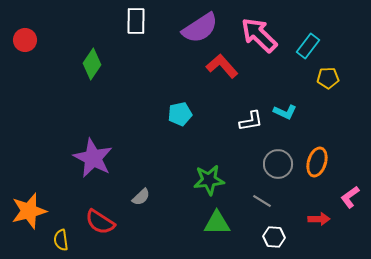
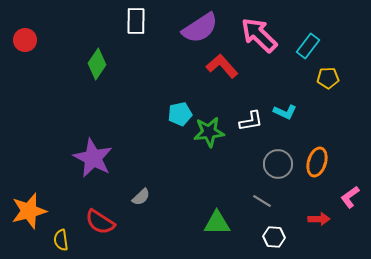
green diamond: moved 5 px right
green star: moved 48 px up
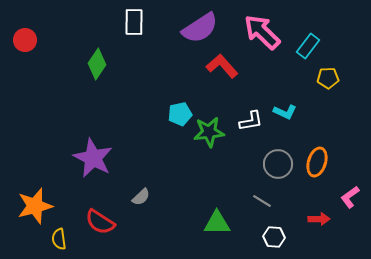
white rectangle: moved 2 px left, 1 px down
pink arrow: moved 3 px right, 3 px up
orange star: moved 6 px right, 5 px up
yellow semicircle: moved 2 px left, 1 px up
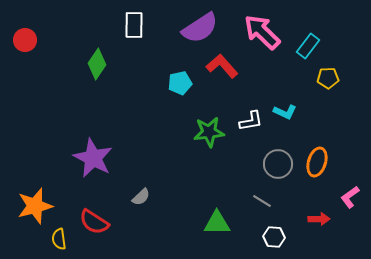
white rectangle: moved 3 px down
cyan pentagon: moved 31 px up
red semicircle: moved 6 px left
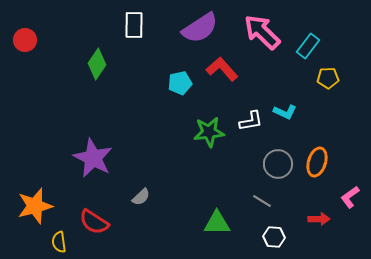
red L-shape: moved 3 px down
yellow semicircle: moved 3 px down
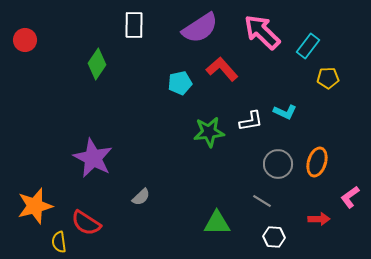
red semicircle: moved 8 px left, 1 px down
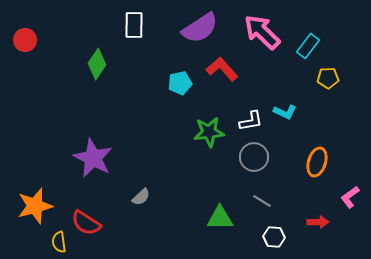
gray circle: moved 24 px left, 7 px up
red arrow: moved 1 px left, 3 px down
green triangle: moved 3 px right, 5 px up
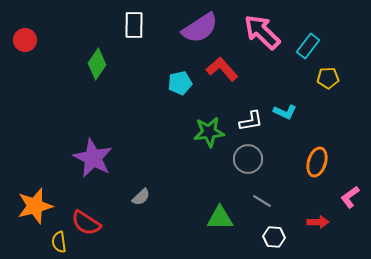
gray circle: moved 6 px left, 2 px down
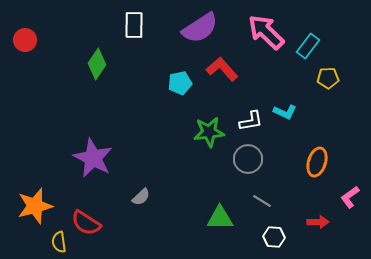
pink arrow: moved 4 px right
